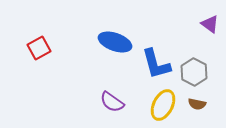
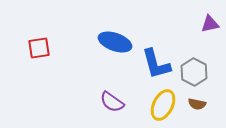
purple triangle: rotated 48 degrees counterclockwise
red square: rotated 20 degrees clockwise
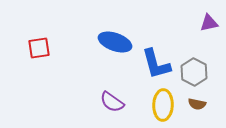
purple triangle: moved 1 px left, 1 px up
yellow ellipse: rotated 24 degrees counterclockwise
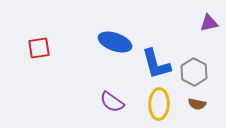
yellow ellipse: moved 4 px left, 1 px up
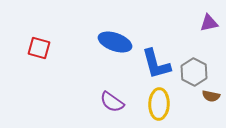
red square: rotated 25 degrees clockwise
brown semicircle: moved 14 px right, 8 px up
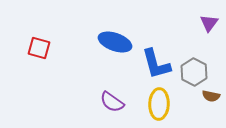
purple triangle: rotated 42 degrees counterclockwise
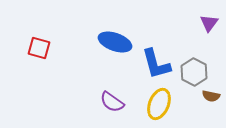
yellow ellipse: rotated 20 degrees clockwise
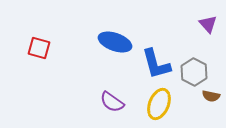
purple triangle: moved 1 px left, 1 px down; rotated 18 degrees counterclockwise
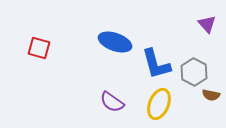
purple triangle: moved 1 px left
brown semicircle: moved 1 px up
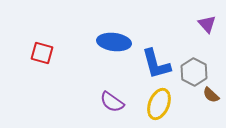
blue ellipse: moved 1 px left; rotated 12 degrees counterclockwise
red square: moved 3 px right, 5 px down
brown semicircle: rotated 30 degrees clockwise
